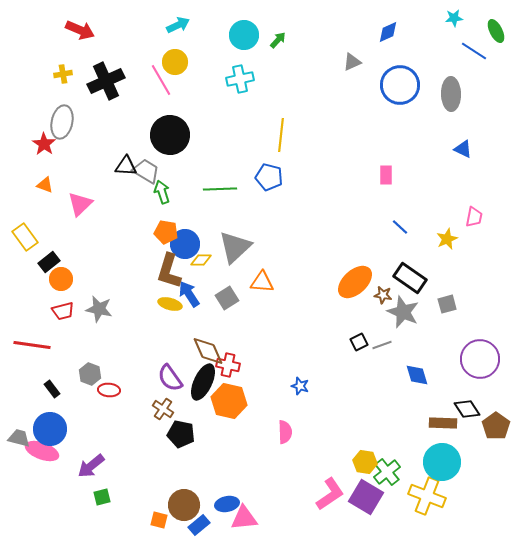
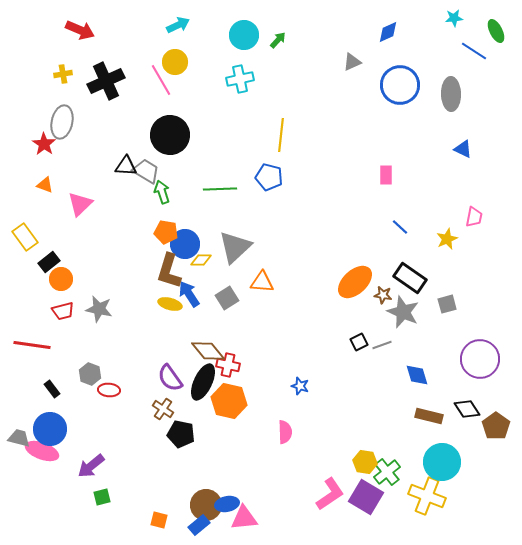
brown diamond at (208, 351): rotated 16 degrees counterclockwise
brown rectangle at (443, 423): moved 14 px left, 7 px up; rotated 12 degrees clockwise
brown circle at (184, 505): moved 22 px right
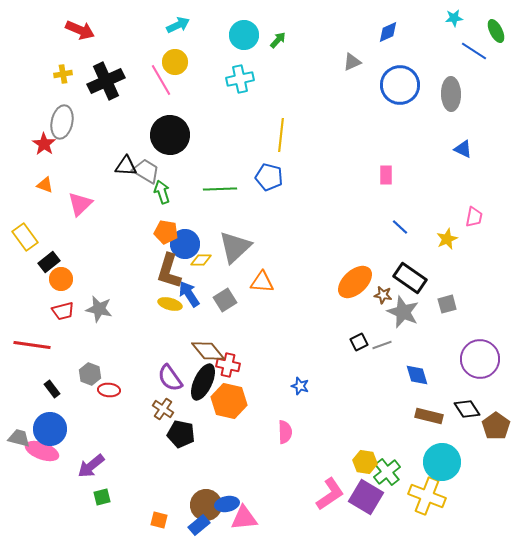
gray square at (227, 298): moved 2 px left, 2 px down
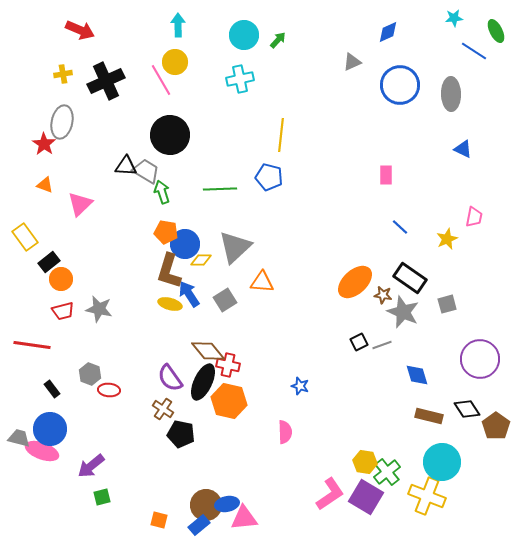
cyan arrow at (178, 25): rotated 65 degrees counterclockwise
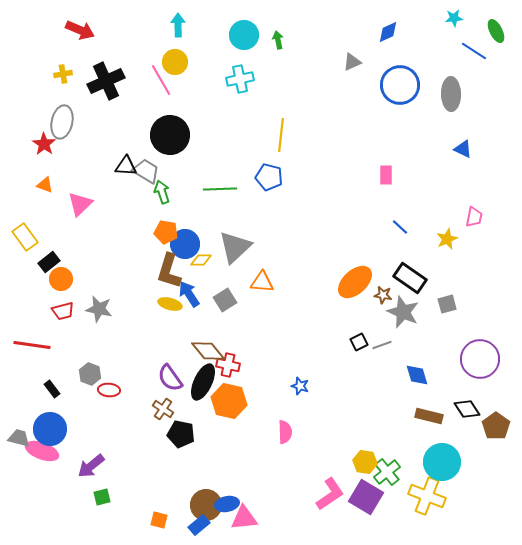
green arrow at (278, 40): rotated 54 degrees counterclockwise
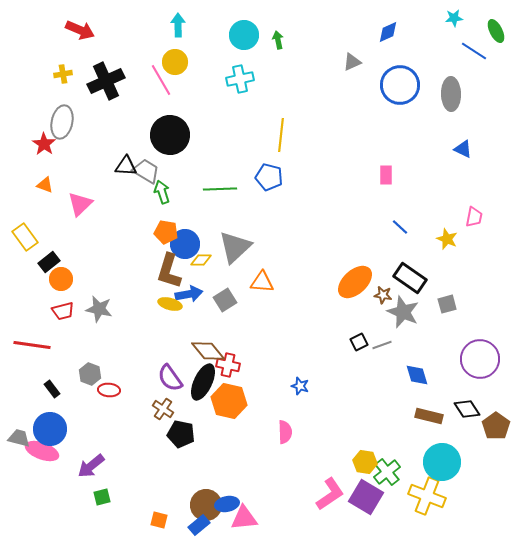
yellow star at (447, 239): rotated 25 degrees counterclockwise
blue arrow at (189, 294): rotated 112 degrees clockwise
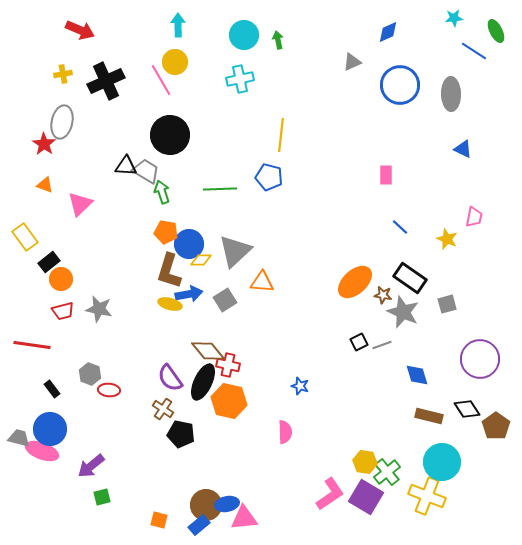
blue circle at (185, 244): moved 4 px right
gray triangle at (235, 247): moved 4 px down
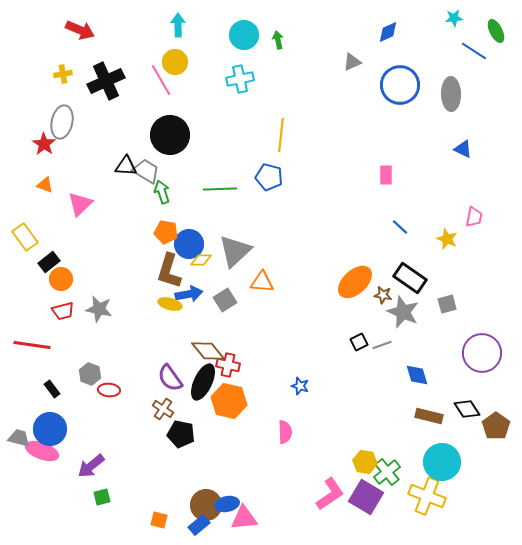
purple circle at (480, 359): moved 2 px right, 6 px up
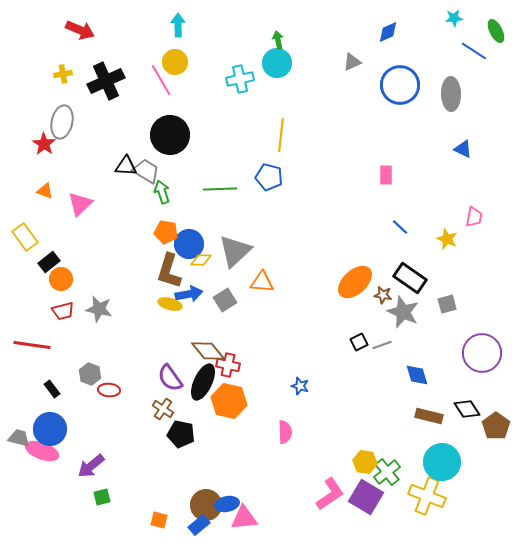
cyan circle at (244, 35): moved 33 px right, 28 px down
orange triangle at (45, 185): moved 6 px down
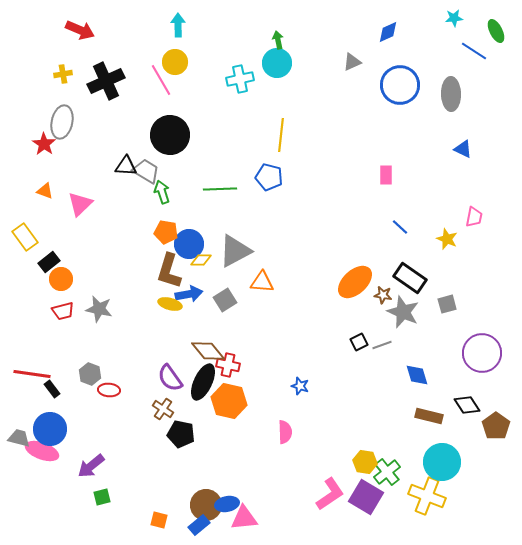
gray triangle at (235, 251): rotated 15 degrees clockwise
red line at (32, 345): moved 29 px down
black diamond at (467, 409): moved 4 px up
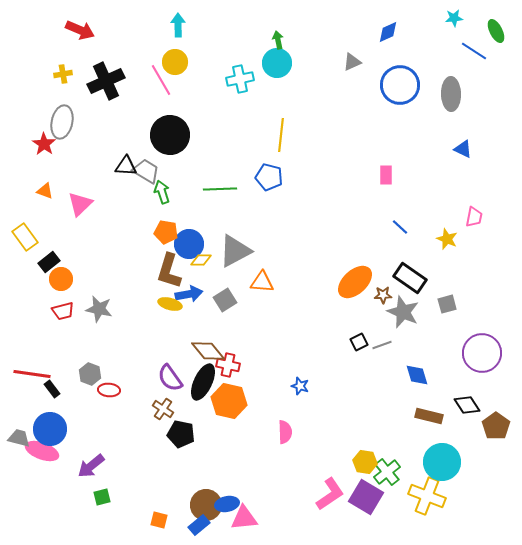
brown star at (383, 295): rotated 12 degrees counterclockwise
